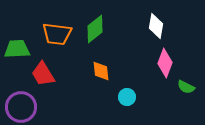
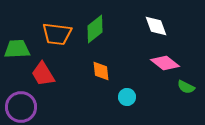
white diamond: rotated 30 degrees counterclockwise
pink diamond: rotated 72 degrees counterclockwise
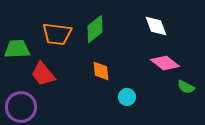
red trapezoid: rotated 8 degrees counterclockwise
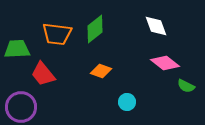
orange diamond: rotated 65 degrees counterclockwise
green semicircle: moved 1 px up
cyan circle: moved 5 px down
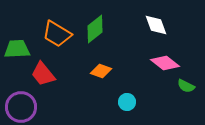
white diamond: moved 1 px up
orange trapezoid: rotated 24 degrees clockwise
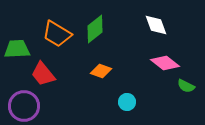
purple circle: moved 3 px right, 1 px up
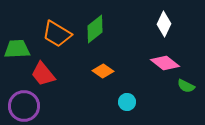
white diamond: moved 8 px right, 1 px up; rotated 45 degrees clockwise
orange diamond: moved 2 px right; rotated 15 degrees clockwise
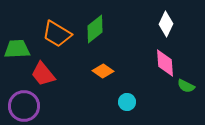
white diamond: moved 2 px right
pink diamond: rotated 48 degrees clockwise
